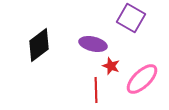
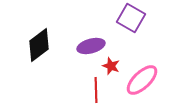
purple ellipse: moved 2 px left, 2 px down; rotated 28 degrees counterclockwise
pink ellipse: moved 1 px down
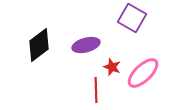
purple square: moved 1 px right
purple ellipse: moved 5 px left, 1 px up
red star: moved 1 px right, 1 px down
pink ellipse: moved 1 px right, 7 px up
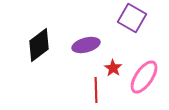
red star: moved 1 px right, 1 px down; rotated 12 degrees clockwise
pink ellipse: moved 1 px right, 4 px down; rotated 12 degrees counterclockwise
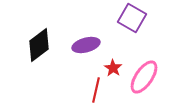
red line: rotated 15 degrees clockwise
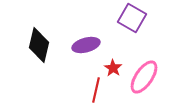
black diamond: rotated 40 degrees counterclockwise
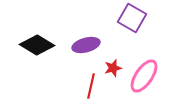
black diamond: moved 2 px left; rotated 72 degrees counterclockwise
red star: rotated 24 degrees clockwise
pink ellipse: moved 1 px up
red line: moved 5 px left, 4 px up
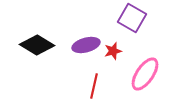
red star: moved 17 px up
pink ellipse: moved 1 px right, 2 px up
red line: moved 3 px right
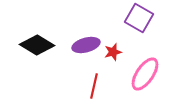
purple square: moved 7 px right
red star: moved 1 px down
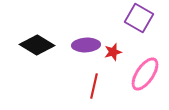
purple ellipse: rotated 12 degrees clockwise
